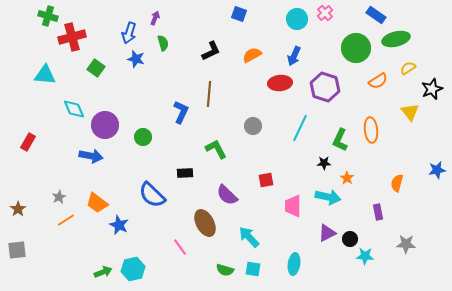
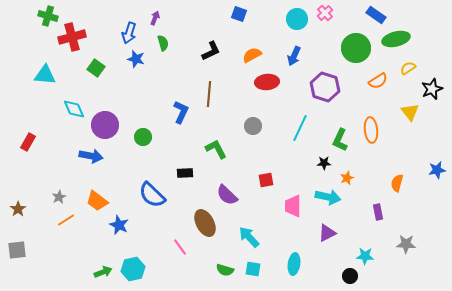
red ellipse at (280, 83): moved 13 px left, 1 px up
orange star at (347, 178): rotated 16 degrees clockwise
orange trapezoid at (97, 203): moved 2 px up
black circle at (350, 239): moved 37 px down
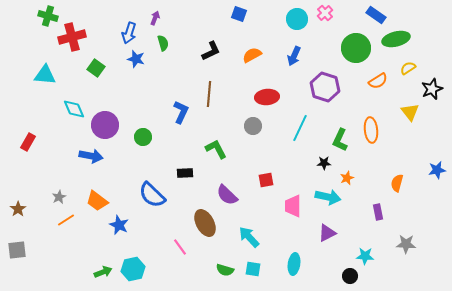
red ellipse at (267, 82): moved 15 px down
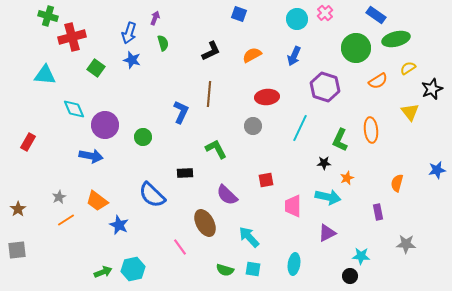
blue star at (136, 59): moved 4 px left, 1 px down
cyan star at (365, 256): moved 4 px left
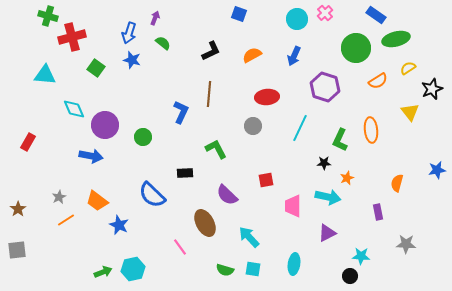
green semicircle at (163, 43): rotated 35 degrees counterclockwise
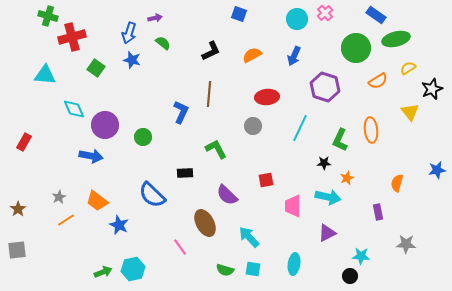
purple arrow at (155, 18): rotated 56 degrees clockwise
red rectangle at (28, 142): moved 4 px left
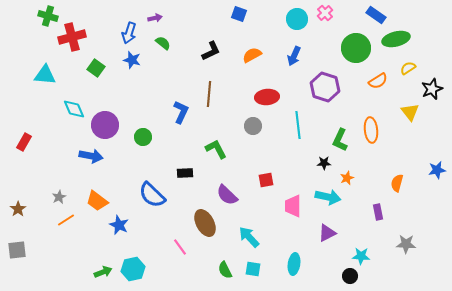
cyan line at (300, 128): moved 2 px left, 3 px up; rotated 32 degrees counterclockwise
green semicircle at (225, 270): rotated 48 degrees clockwise
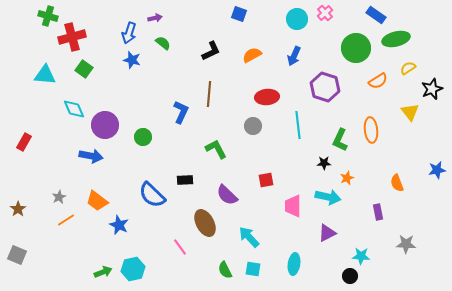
green square at (96, 68): moved 12 px left, 1 px down
black rectangle at (185, 173): moved 7 px down
orange semicircle at (397, 183): rotated 36 degrees counterclockwise
gray square at (17, 250): moved 5 px down; rotated 30 degrees clockwise
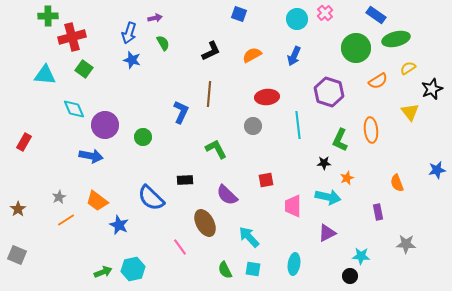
green cross at (48, 16): rotated 18 degrees counterclockwise
green semicircle at (163, 43): rotated 21 degrees clockwise
purple hexagon at (325, 87): moved 4 px right, 5 px down
blue semicircle at (152, 195): moved 1 px left, 3 px down
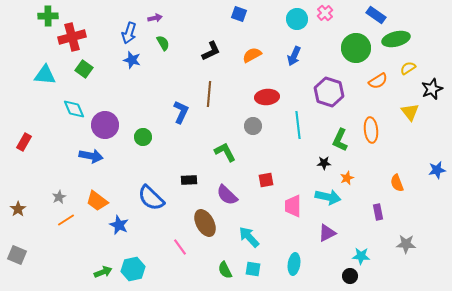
green L-shape at (216, 149): moved 9 px right, 3 px down
black rectangle at (185, 180): moved 4 px right
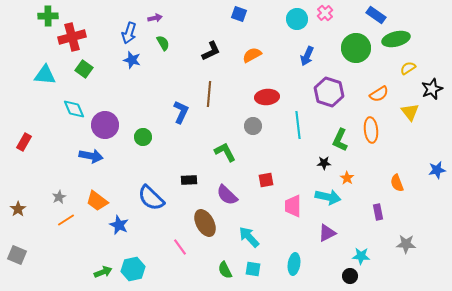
blue arrow at (294, 56): moved 13 px right
orange semicircle at (378, 81): moved 1 px right, 13 px down
orange star at (347, 178): rotated 16 degrees counterclockwise
